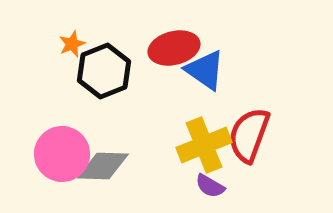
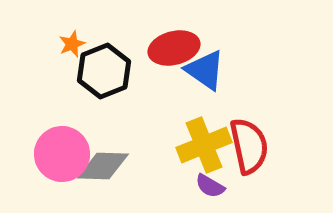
red semicircle: moved 11 px down; rotated 148 degrees clockwise
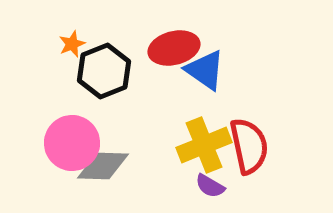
pink circle: moved 10 px right, 11 px up
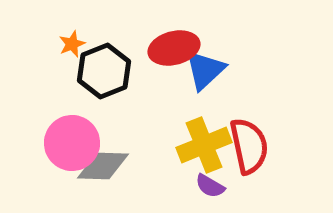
blue triangle: rotated 42 degrees clockwise
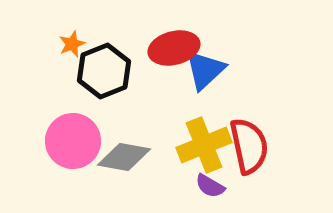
pink circle: moved 1 px right, 2 px up
gray diamond: moved 21 px right, 9 px up; rotated 8 degrees clockwise
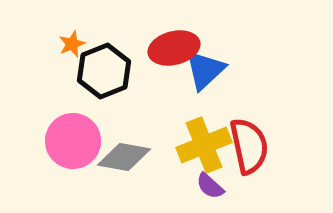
purple semicircle: rotated 12 degrees clockwise
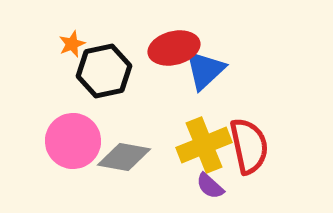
black hexagon: rotated 10 degrees clockwise
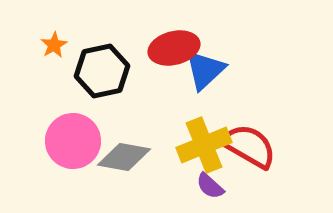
orange star: moved 18 px left, 1 px down; rotated 8 degrees counterclockwise
black hexagon: moved 2 px left
red semicircle: rotated 48 degrees counterclockwise
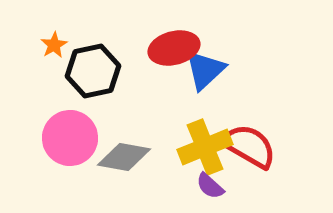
black hexagon: moved 9 px left
pink circle: moved 3 px left, 3 px up
yellow cross: moved 1 px right, 2 px down
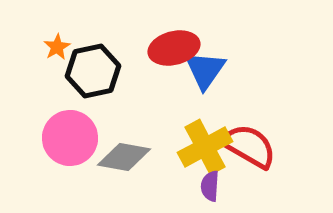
orange star: moved 3 px right, 2 px down
blue triangle: rotated 12 degrees counterclockwise
yellow cross: rotated 6 degrees counterclockwise
purple semicircle: rotated 52 degrees clockwise
